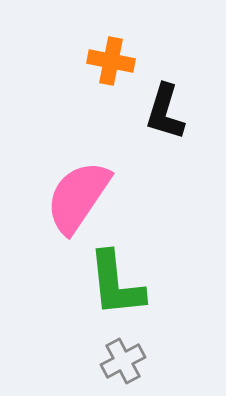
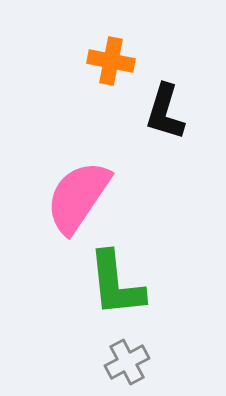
gray cross: moved 4 px right, 1 px down
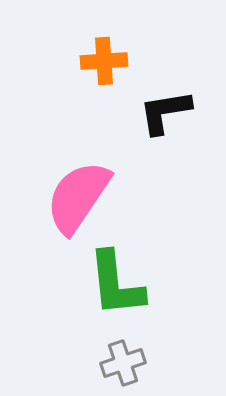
orange cross: moved 7 px left; rotated 15 degrees counterclockwise
black L-shape: rotated 64 degrees clockwise
gray cross: moved 4 px left, 1 px down; rotated 9 degrees clockwise
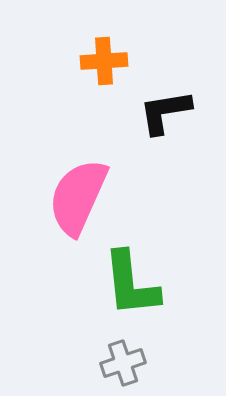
pink semicircle: rotated 10 degrees counterclockwise
green L-shape: moved 15 px right
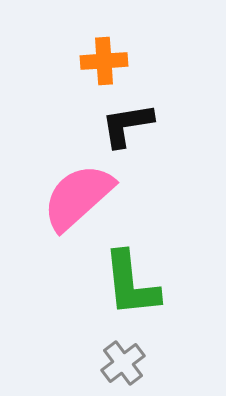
black L-shape: moved 38 px left, 13 px down
pink semicircle: rotated 24 degrees clockwise
gray cross: rotated 18 degrees counterclockwise
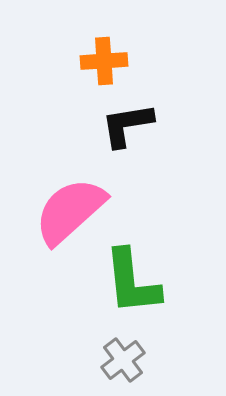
pink semicircle: moved 8 px left, 14 px down
green L-shape: moved 1 px right, 2 px up
gray cross: moved 3 px up
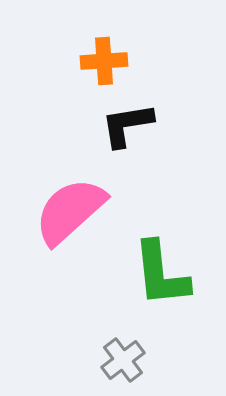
green L-shape: moved 29 px right, 8 px up
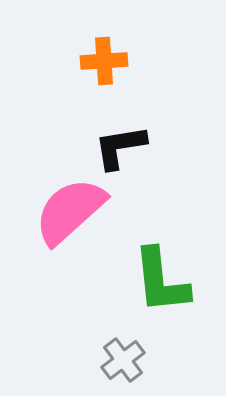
black L-shape: moved 7 px left, 22 px down
green L-shape: moved 7 px down
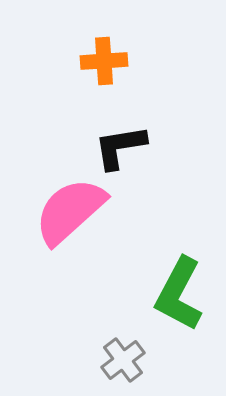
green L-shape: moved 18 px right, 13 px down; rotated 34 degrees clockwise
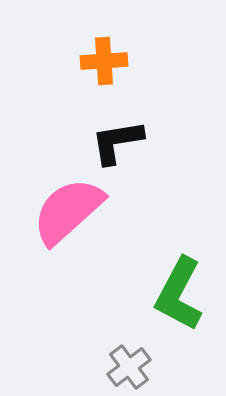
black L-shape: moved 3 px left, 5 px up
pink semicircle: moved 2 px left
gray cross: moved 6 px right, 7 px down
